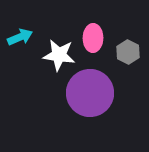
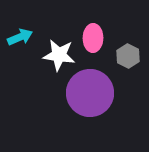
gray hexagon: moved 4 px down
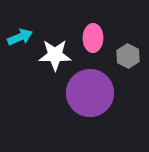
white star: moved 4 px left; rotated 8 degrees counterclockwise
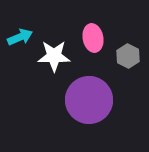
pink ellipse: rotated 12 degrees counterclockwise
white star: moved 1 px left, 1 px down
purple circle: moved 1 px left, 7 px down
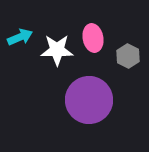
white star: moved 3 px right, 6 px up
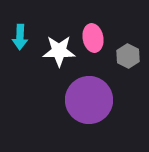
cyan arrow: rotated 115 degrees clockwise
white star: moved 2 px right, 1 px down
